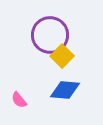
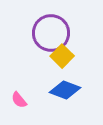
purple circle: moved 1 px right, 2 px up
blue diamond: rotated 16 degrees clockwise
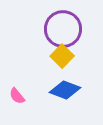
purple circle: moved 12 px right, 4 px up
pink semicircle: moved 2 px left, 4 px up
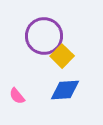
purple circle: moved 19 px left, 7 px down
blue diamond: rotated 24 degrees counterclockwise
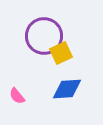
yellow square: moved 1 px left, 3 px up; rotated 20 degrees clockwise
blue diamond: moved 2 px right, 1 px up
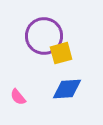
yellow square: rotated 10 degrees clockwise
pink semicircle: moved 1 px right, 1 px down
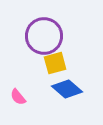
yellow square: moved 6 px left, 10 px down
blue diamond: rotated 44 degrees clockwise
